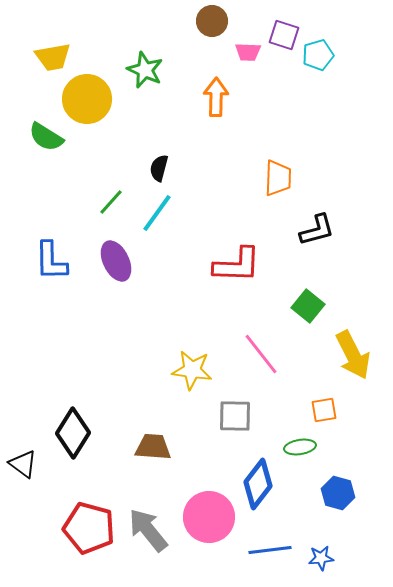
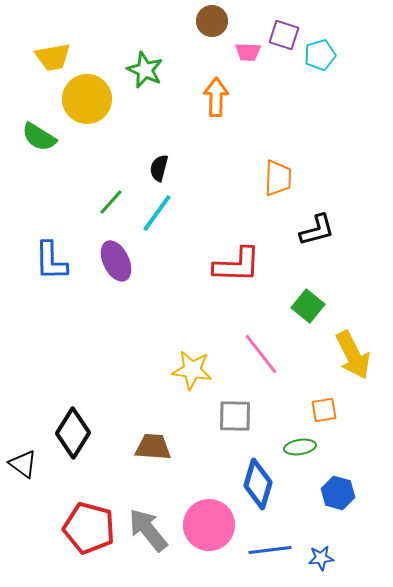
cyan pentagon: moved 2 px right
green semicircle: moved 7 px left
blue diamond: rotated 21 degrees counterclockwise
pink circle: moved 8 px down
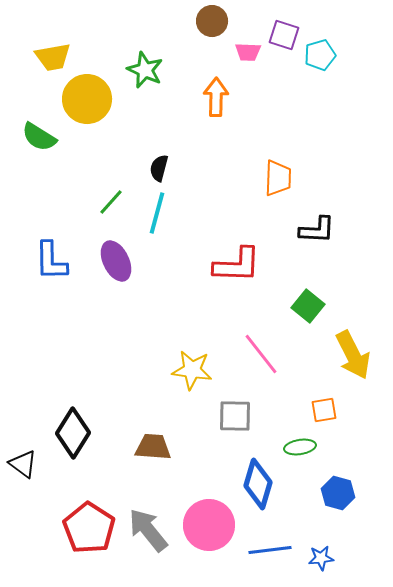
cyan line: rotated 21 degrees counterclockwise
black L-shape: rotated 18 degrees clockwise
red pentagon: rotated 18 degrees clockwise
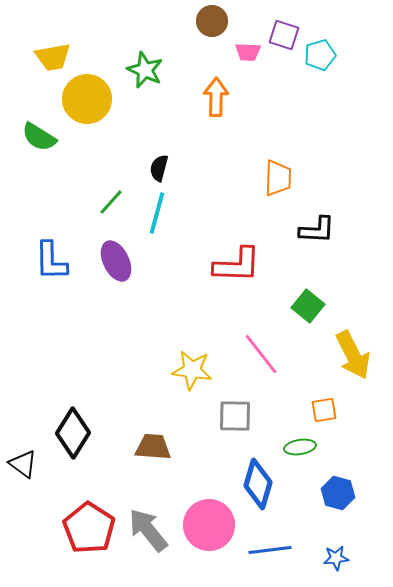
blue star: moved 15 px right
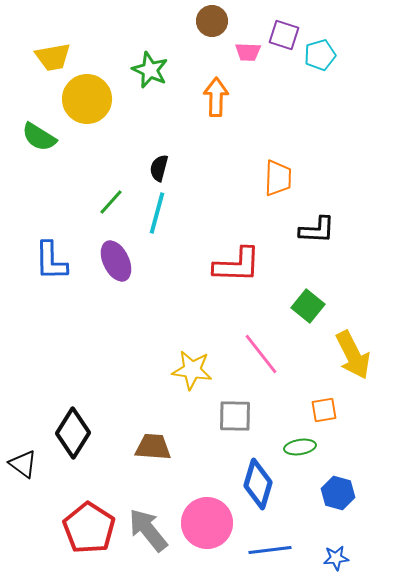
green star: moved 5 px right
pink circle: moved 2 px left, 2 px up
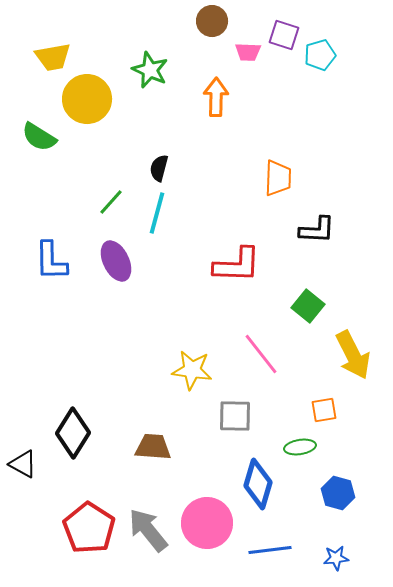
black triangle: rotated 8 degrees counterclockwise
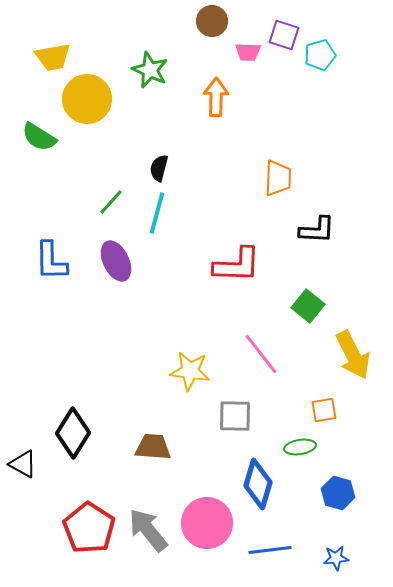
yellow star: moved 2 px left, 1 px down
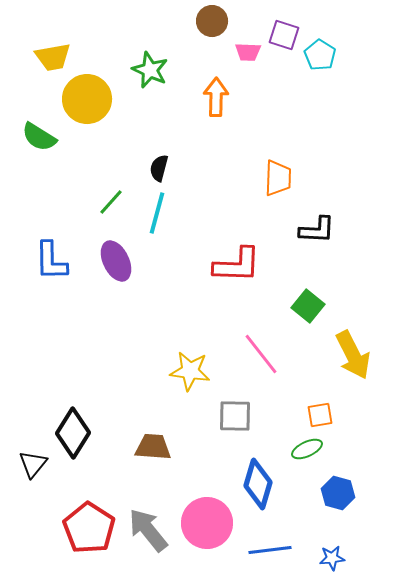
cyan pentagon: rotated 24 degrees counterclockwise
orange square: moved 4 px left, 5 px down
green ellipse: moved 7 px right, 2 px down; rotated 16 degrees counterclockwise
black triangle: moved 10 px right; rotated 40 degrees clockwise
blue star: moved 4 px left
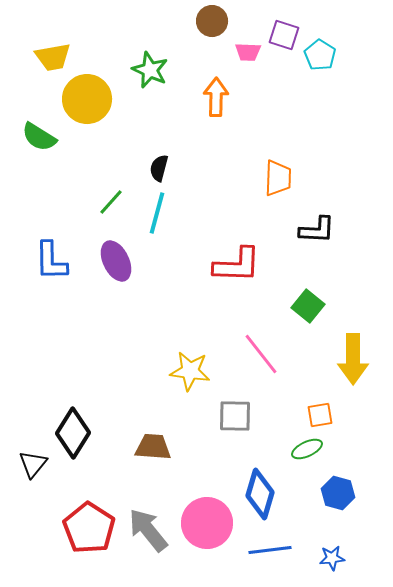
yellow arrow: moved 4 px down; rotated 27 degrees clockwise
blue diamond: moved 2 px right, 10 px down
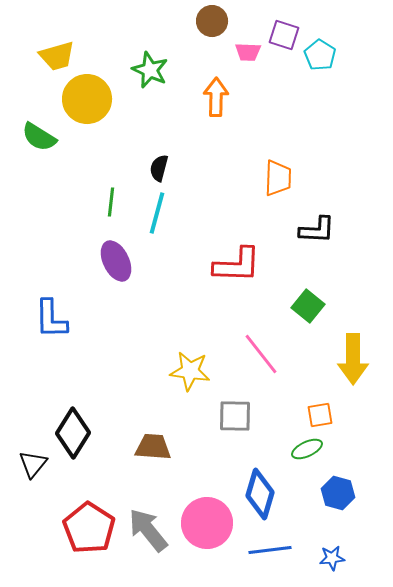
yellow trapezoid: moved 4 px right, 1 px up; rotated 6 degrees counterclockwise
green line: rotated 36 degrees counterclockwise
blue L-shape: moved 58 px down
